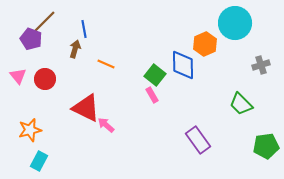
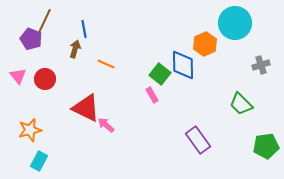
brown line: rotated 20 degrees counterclockwise
green square: moved 5 px right, 1 px up
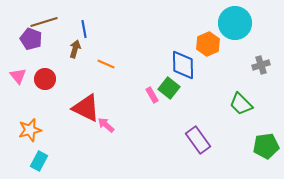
brown line: rotated 48 degrees clockwise
orange hexagon: moved 3 px right
green square: moved 9 px right, 14 px down
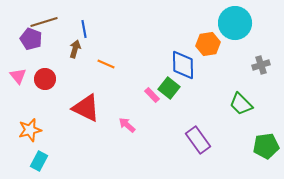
orange hexagon: rotated 15 degrees clockwise
pink rectangle: rotated 14 degrees counterclockwise
pink arrow: moved 21 px right
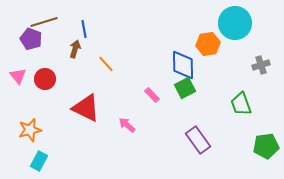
orange line: rotated 24 degrees clockwise
green square: moved 16 px right; rotated 25 degrees clockwise
green trapezoid: rotated 25 degrees clockwise
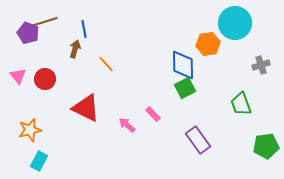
purple pentagon: moved 3 px left, 6 px up
pink rectangle: moved 1 px right, 19 px down
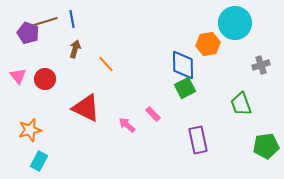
blue line: moved 12 px left, 10 px up
purple rectangle: rotated 24 degrees clockwise
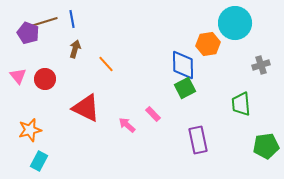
green trapezoid: rotated 15 degrees clockwise
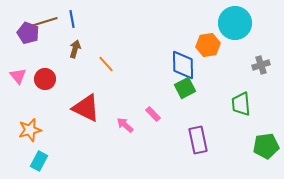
orange hexagon: moved 1 px down
pink arrow: moved 2 px left
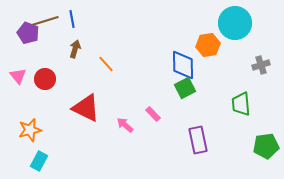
brown line: moved 1 px right, 1 px up
